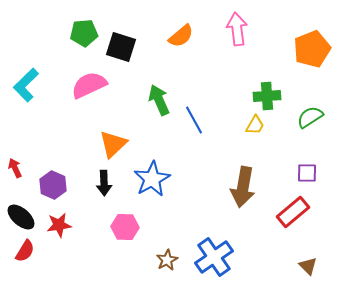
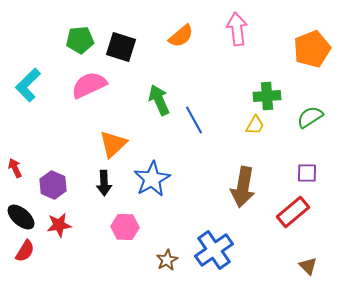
green pentagon: moved 4 px left, 7 px down
cyan L-shape: moved 2 px right
blue cross: moved 7 px up
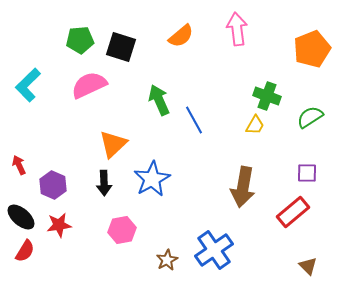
green cross: rotated 24 degrees clockwise
red arrow: moved 4 px right, 3 px up
pink hexagon: moved 3 px left, 3 px down; rotated 12 degrees counterclockwise
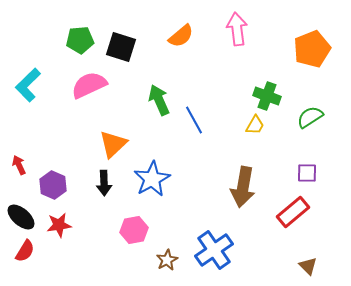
pink hexagon: moved 12 px right
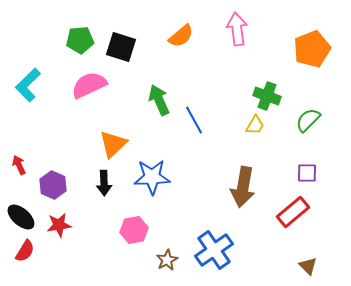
green semicircle: moved 2 px left, 3 px down; rotated 12 degrees counterclockwise
blue star: moved 2 px up; rotated 27 degrees clockwise
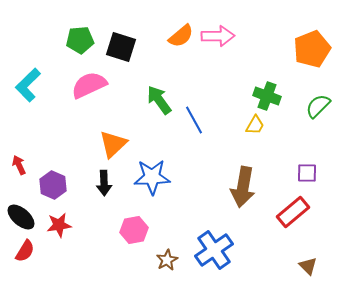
pink arrow: moved 19 px left, 7 px down; rotated 96 degrees clockwise
green arrow: rotated 12 degrees counterclockwise
green semicircle: moved 10 px right, 14 px up
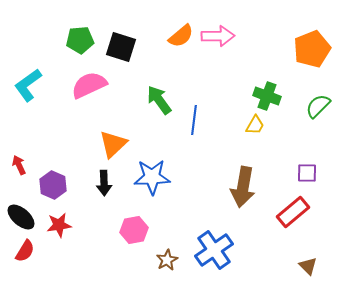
cyan L-shape: rotated 8 degrees clockwise
blue line: rotated 36 degrees clockwise
